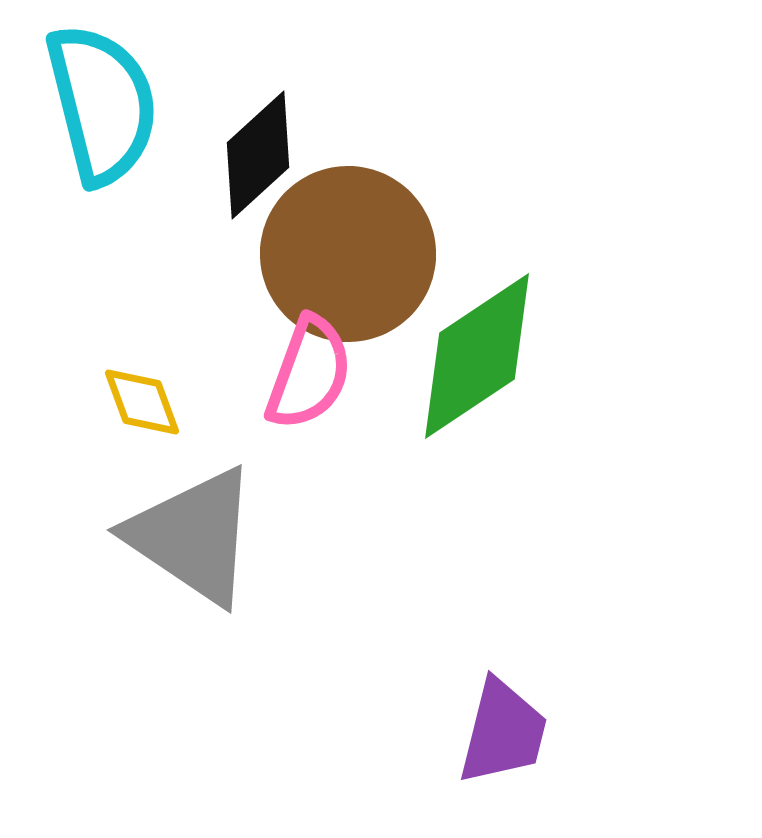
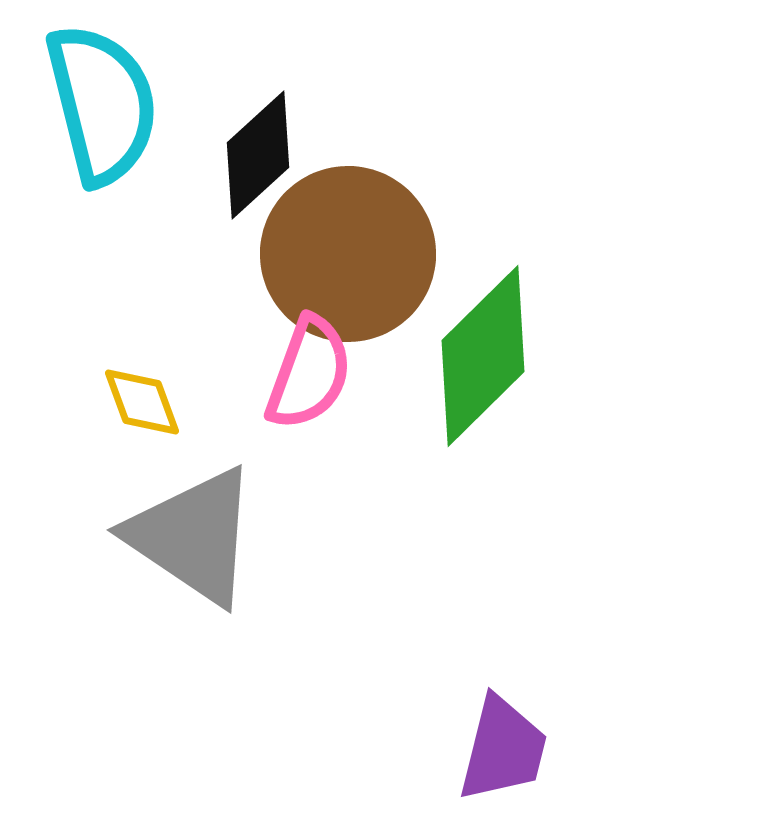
green diamond: moved 6 px right; rotated 11 degrees counterclockwise
purple trapezoid: moved 17 px down
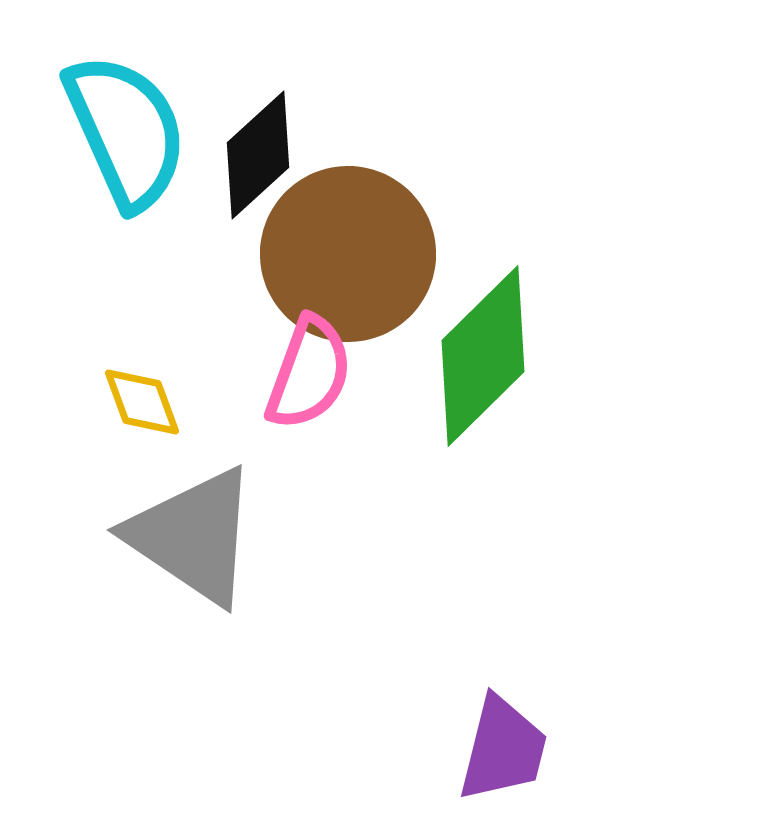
cyan semicircle: moved 24 px right, 27 px down; rotated 10 degrees counterclockwise
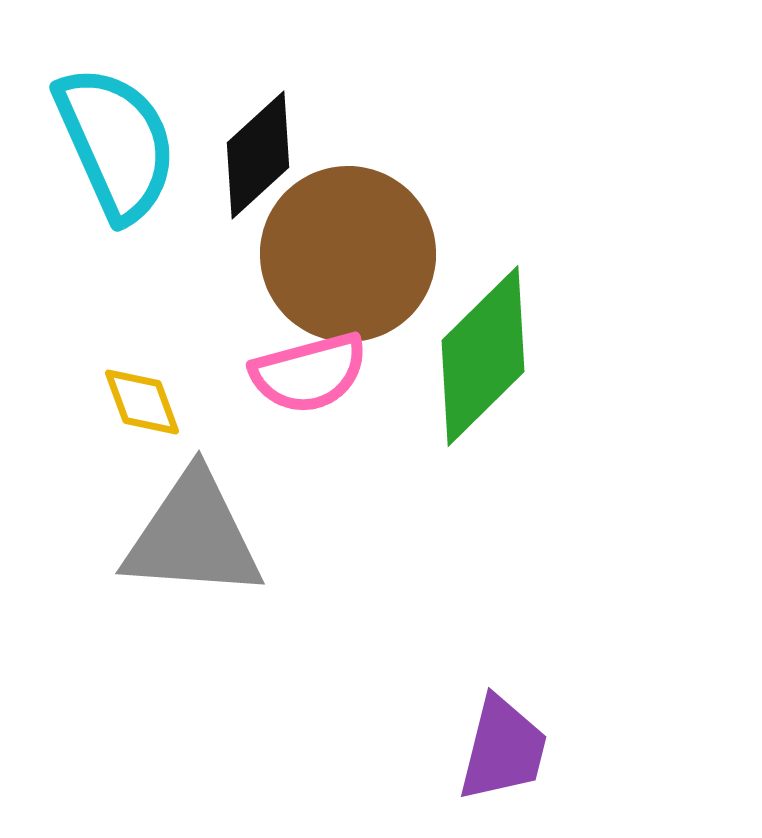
cyan semicircle: moved 10 px left, 12 px down
pink semicircle: rotated 55 degrees clockwise
gray triangle: rotated 30 degrees counterclockwise
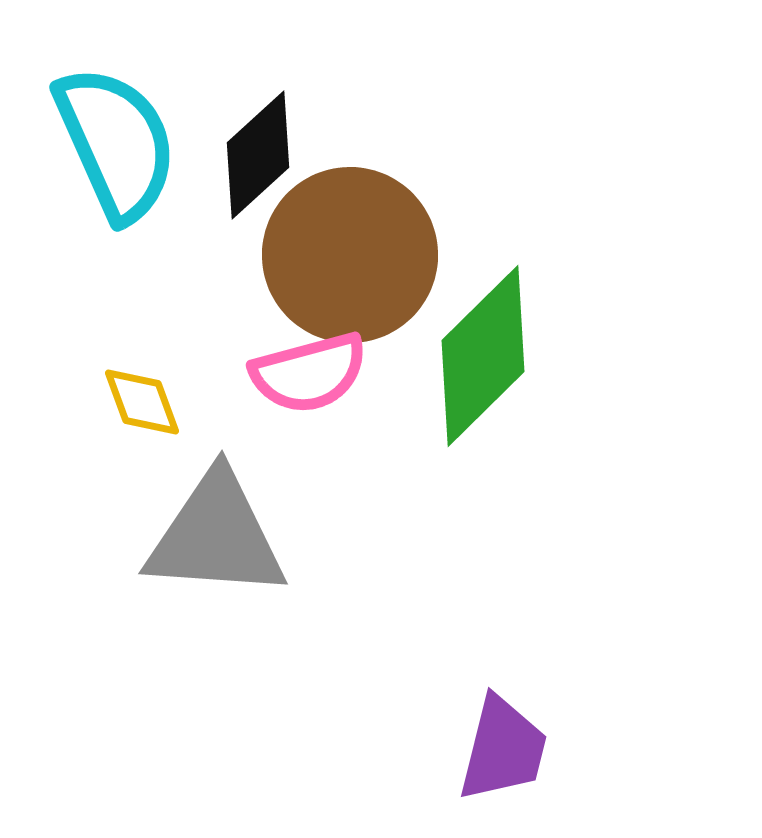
brown circle: moved 2 px right, 1 px down
gray triangle: moved 23 px right
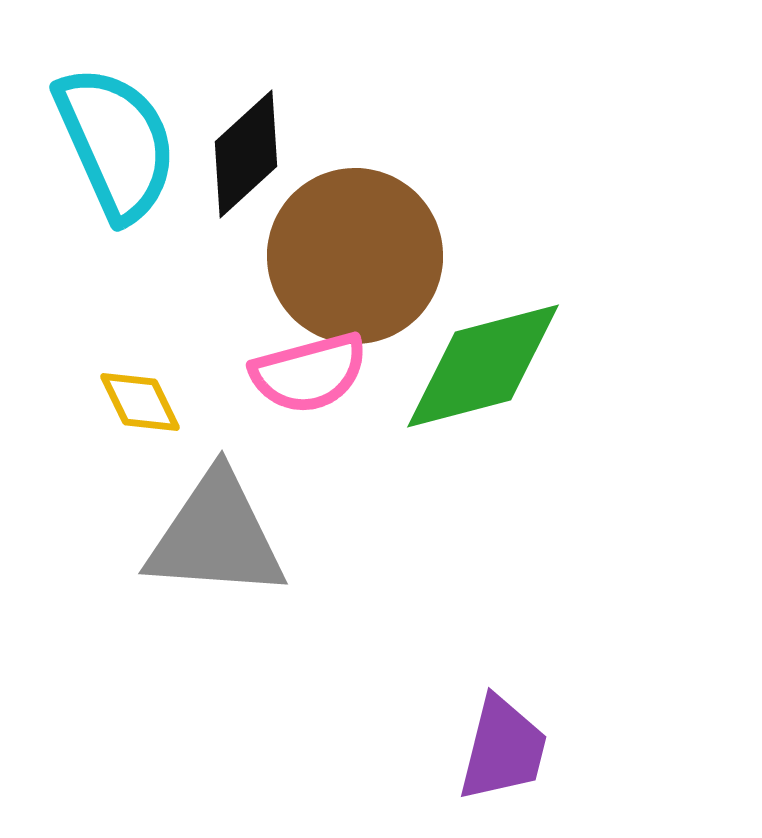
black diamond: moved 12 px left, 1 px up
brown circle: moved 5 px right, 1 px down
green diamond: moved 10 px down; rotated 30 degrees clockwise
yellow diamond: moved 2 px left; rotated 6 degrees counterclockwise
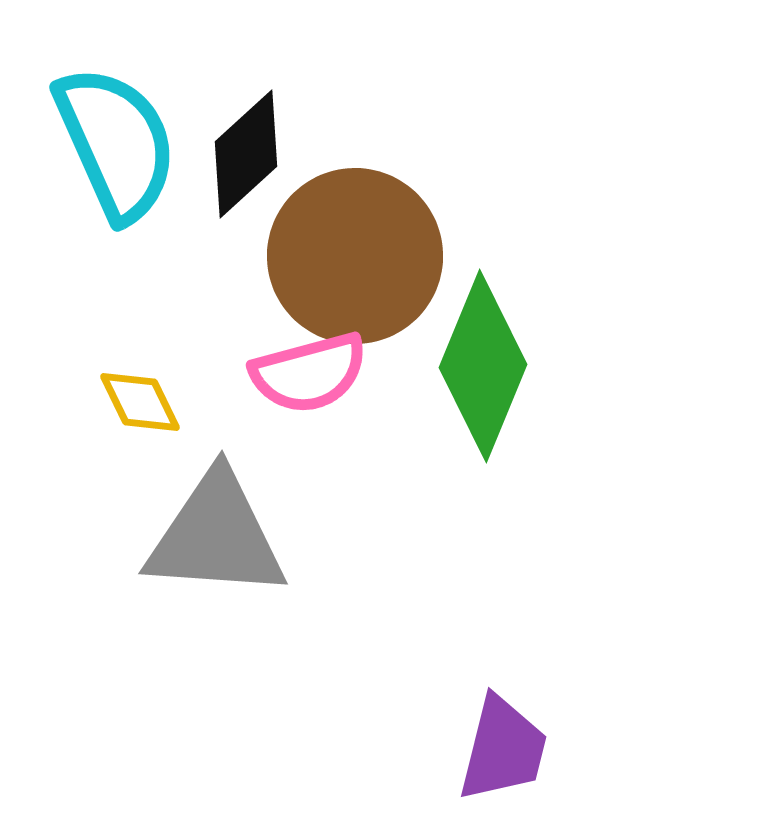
green diamond: rotated 53 degrees counterclockwise
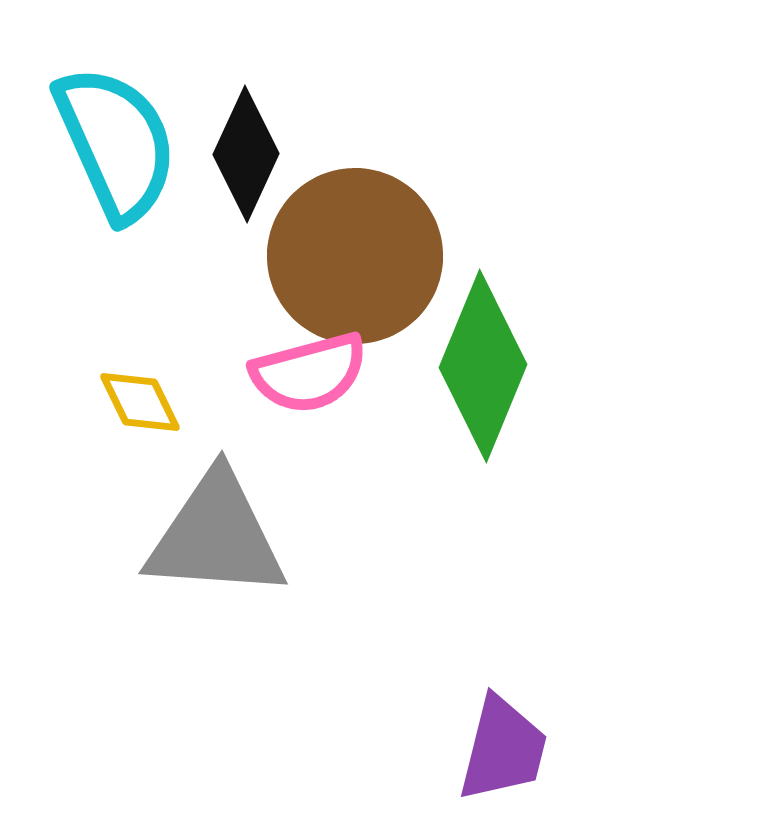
black diamond: rotated 23 degrees counterclockwise
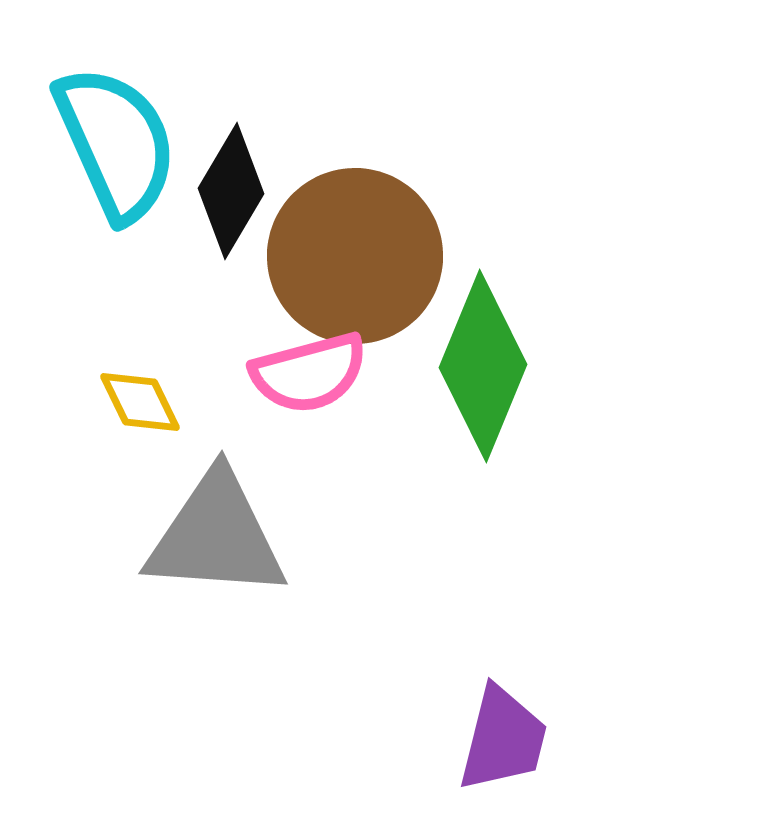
black diamond: moved 15 px left, 37 px down; rotated 6 degrees clockwise
purple trapezoid: moved 10 px up
